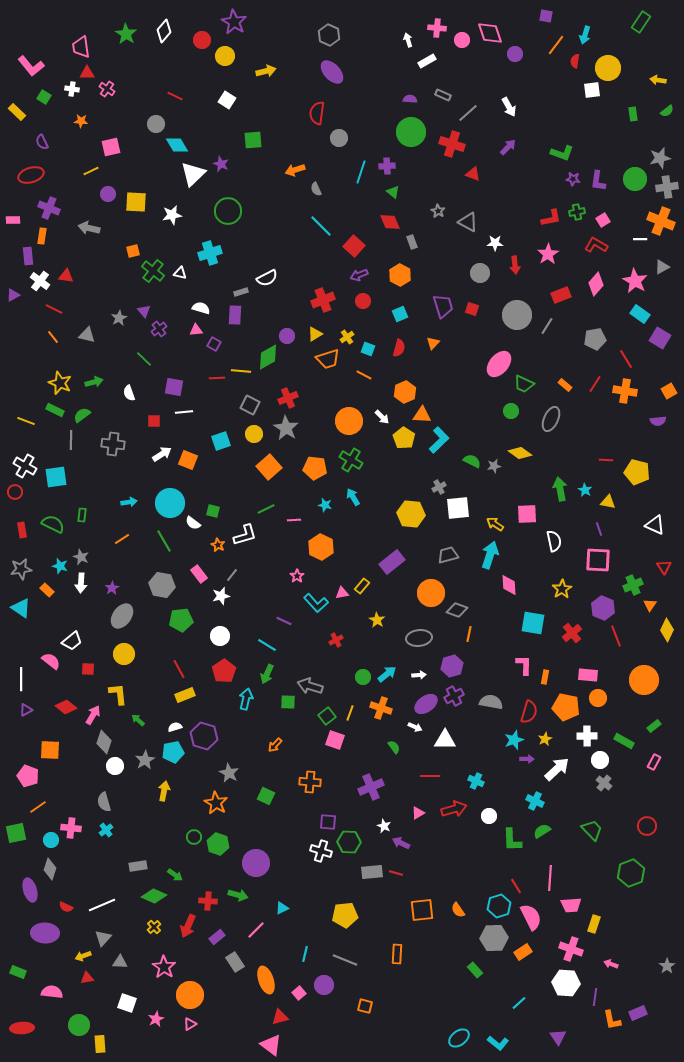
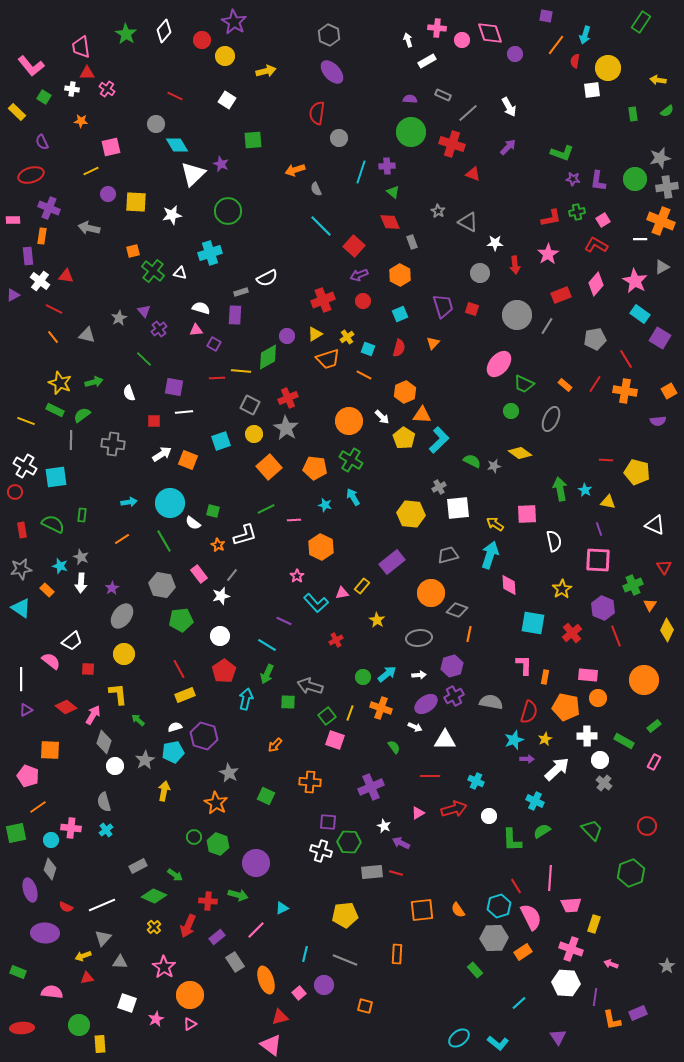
gray rectangle at (138, 866): rotated 18 degrees counterclockwise
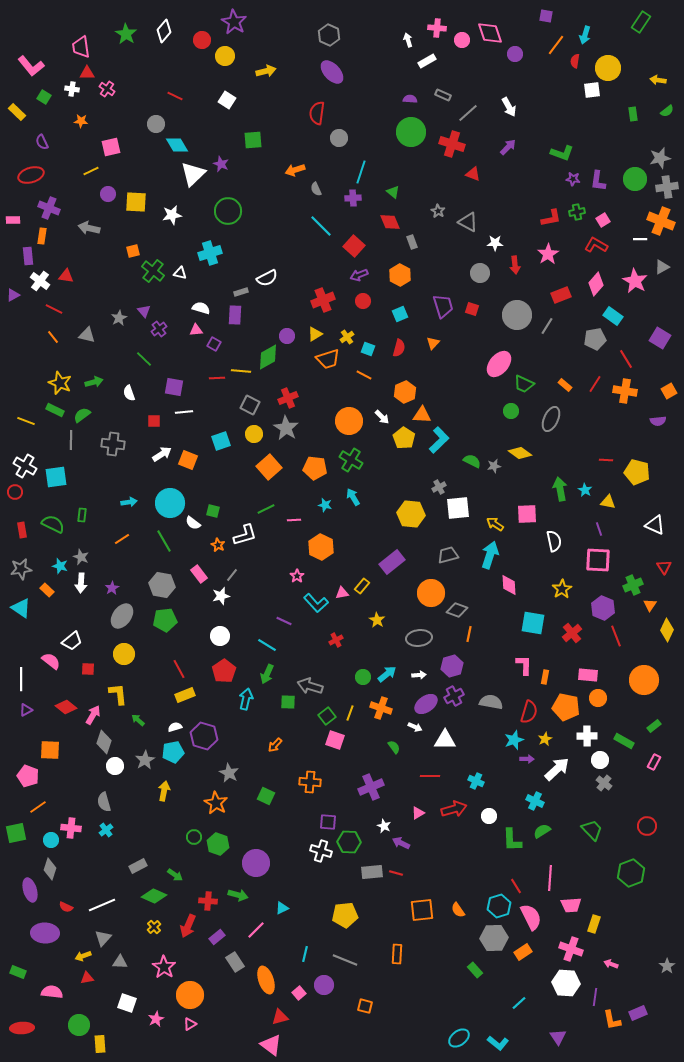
purple cross at (387, 166): moved 34 px left, 32 px down
cyan rectangle at (640, 314): moved 27 px left, 2 px down
green pentagon at (181, 620): moved 16 px left
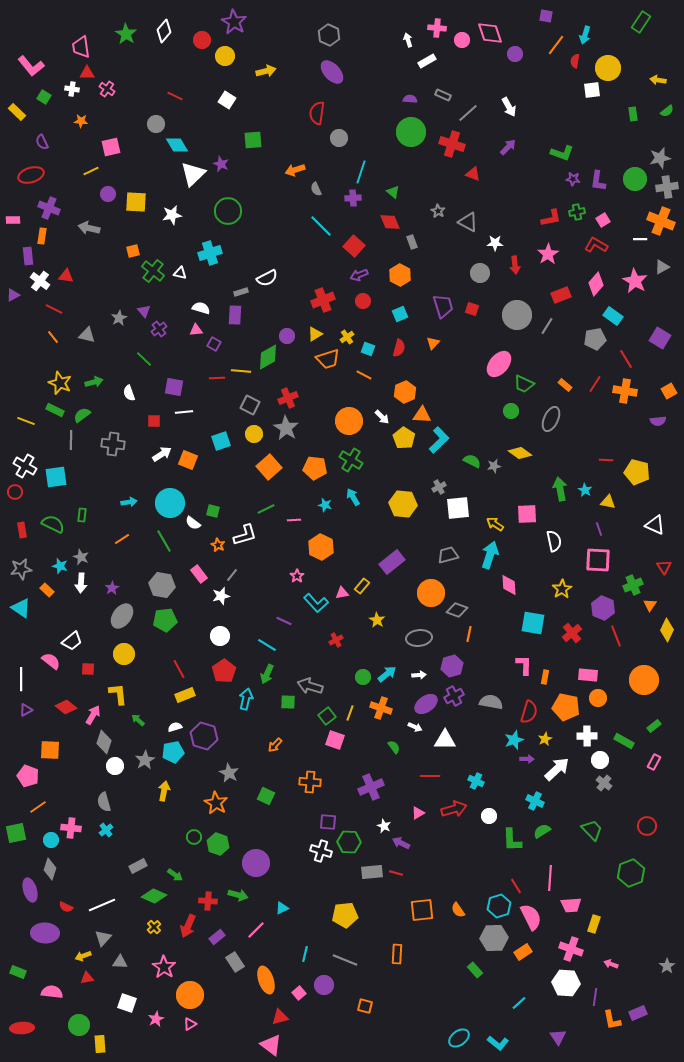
yellow hexagon at (411, 514): moved 8 px left, 10 px up
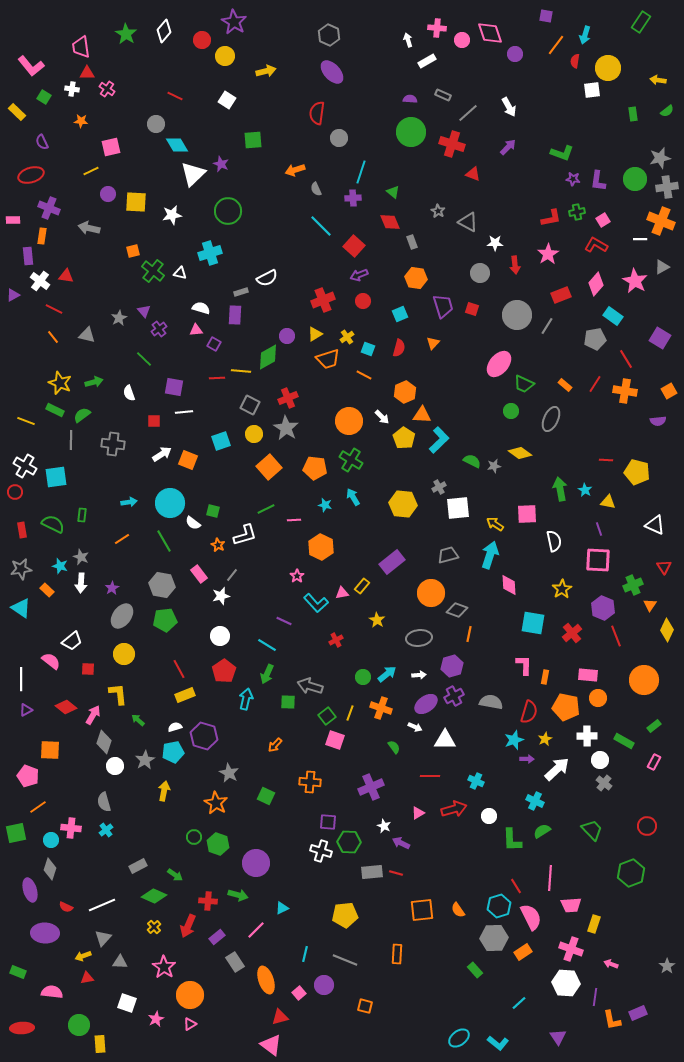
orange hexagon at (400, 275): moved 16 px right, 3 px down; rotated 20 degrees counterclockwise
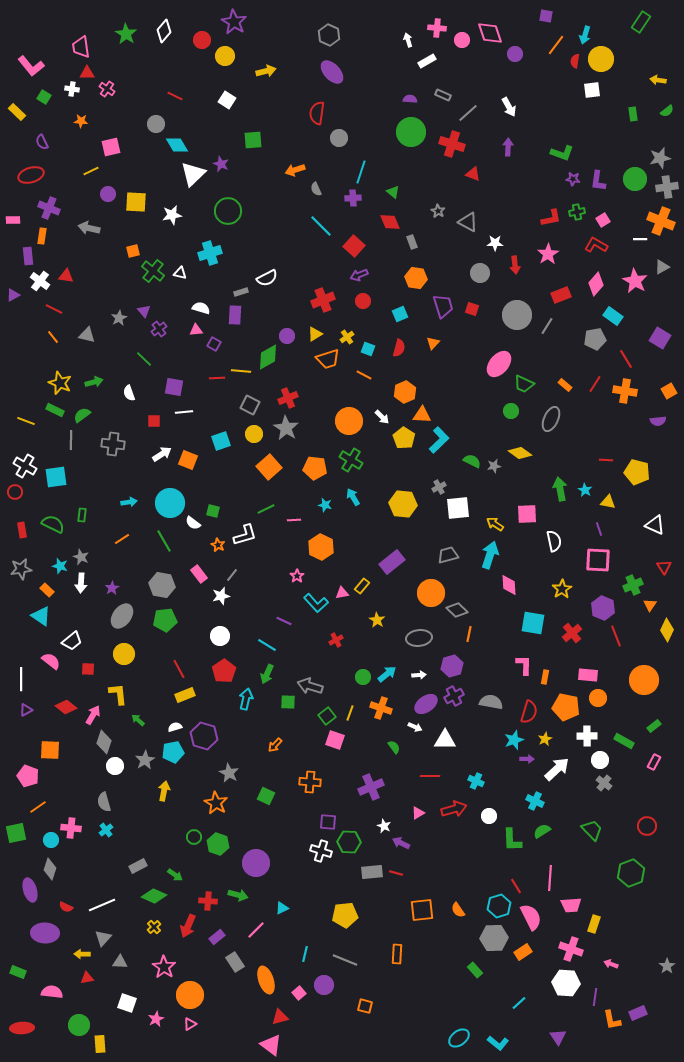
yellow circle at (608, 68): moved 7 px left, 9 px up
purple arrow at (508, 147): rotated 42 degrees counterclockwise
cyan triangle at (21, 608): moved 20 px right, 8 px down
gray diamond at (457, 610): rotated 25 degrees clockwise
yellow arrow at (83, 956): moved 1 px left, 2 px up; rotated 21 degrees clockwise
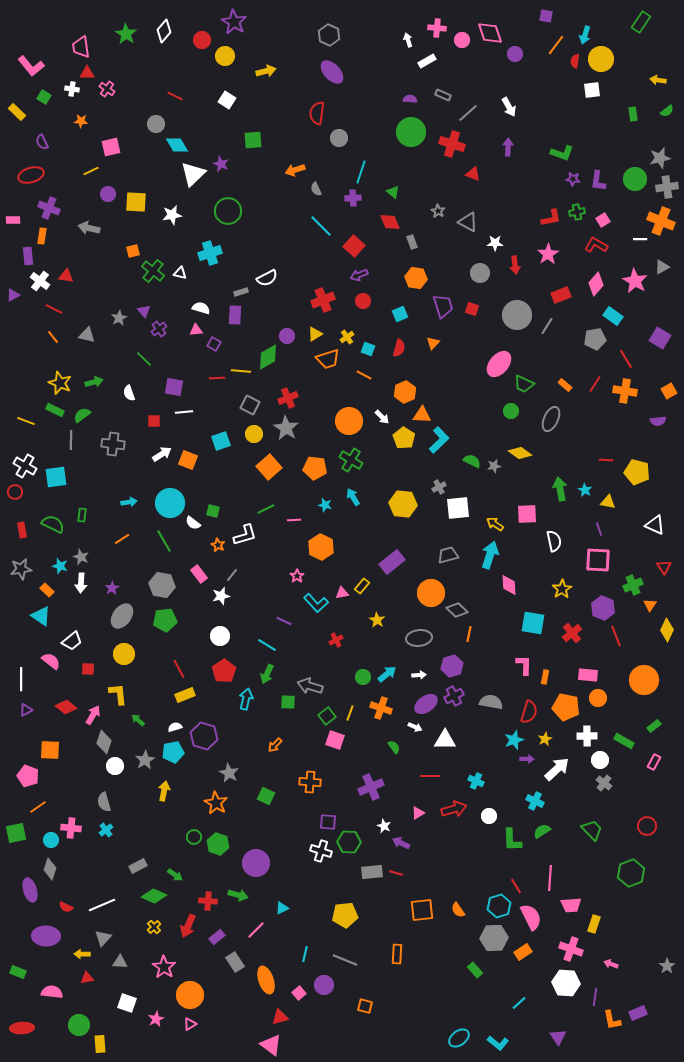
purple ellipse at (45, 933): moved 1 px right, 3 px down
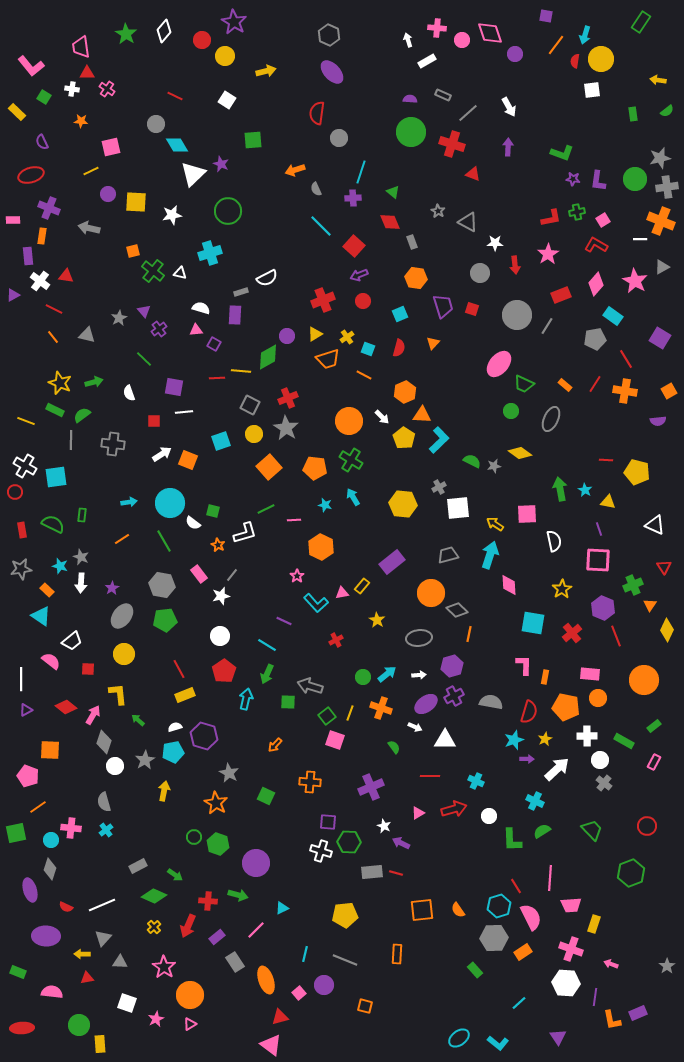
white L-shape at (245, 535): moved 2 px up
pink rectangle at (588, 675): moved 2 px right, 1 px up
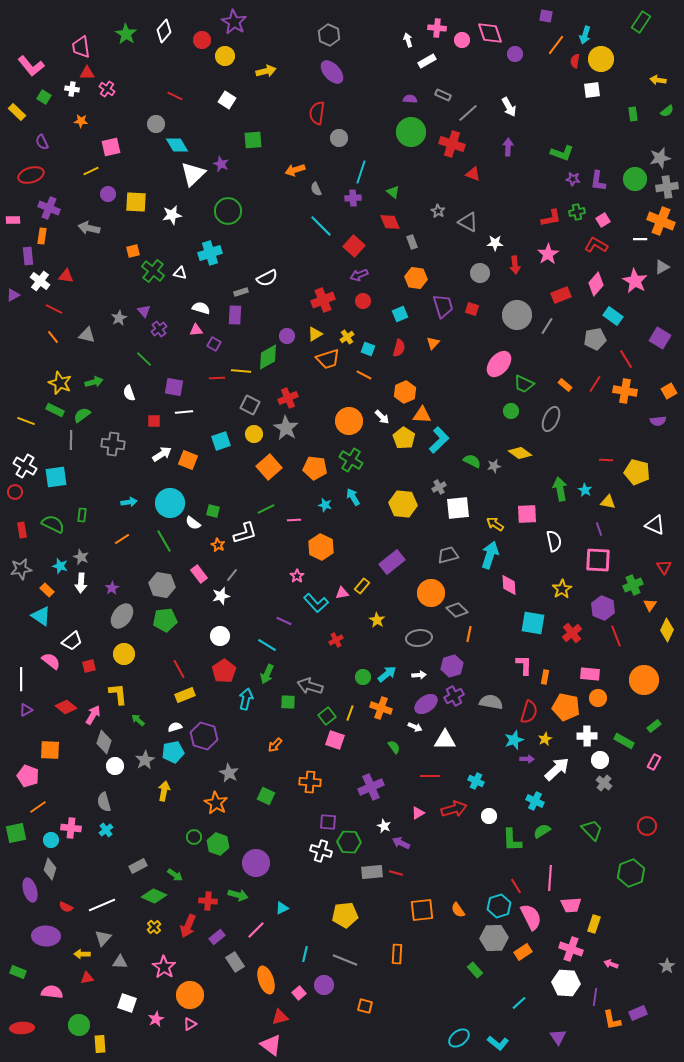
red square at (88, 669): moved 1 px right, 3 px up; rotated 16 degrees counterclockwise
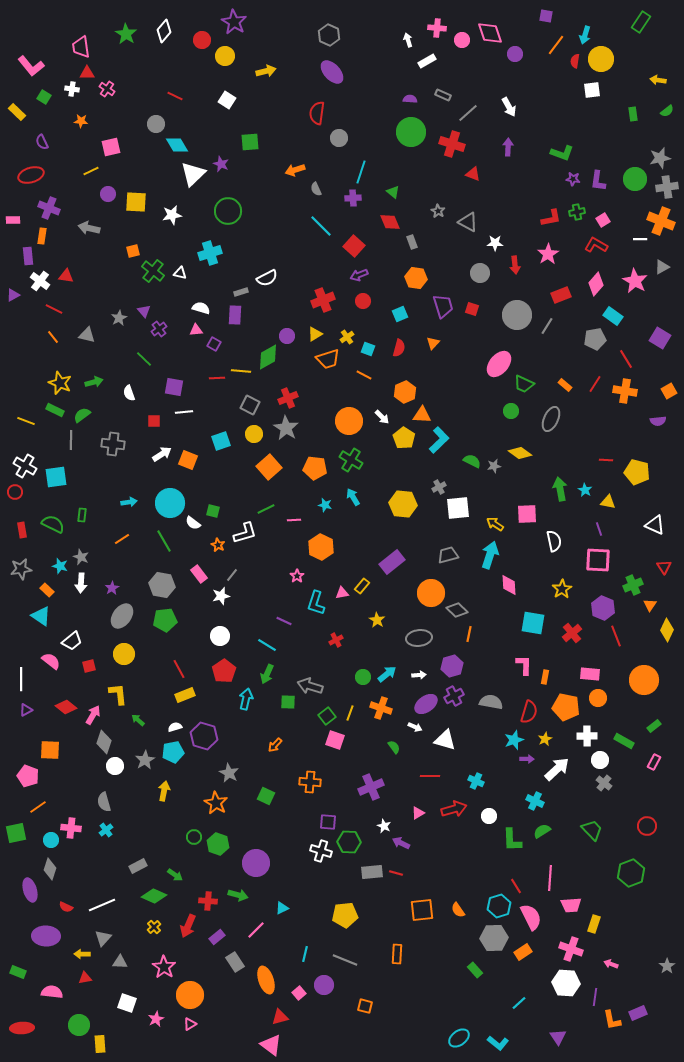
green square at (253, 140): moved 3 px left, 2 px down
cyan L-shape at (316, 603): rotated 60 degrees clockwise
white triangle at (445, 740): rotated 15 degrees clockwise
red triangle at (87, 978): moved 2 px left
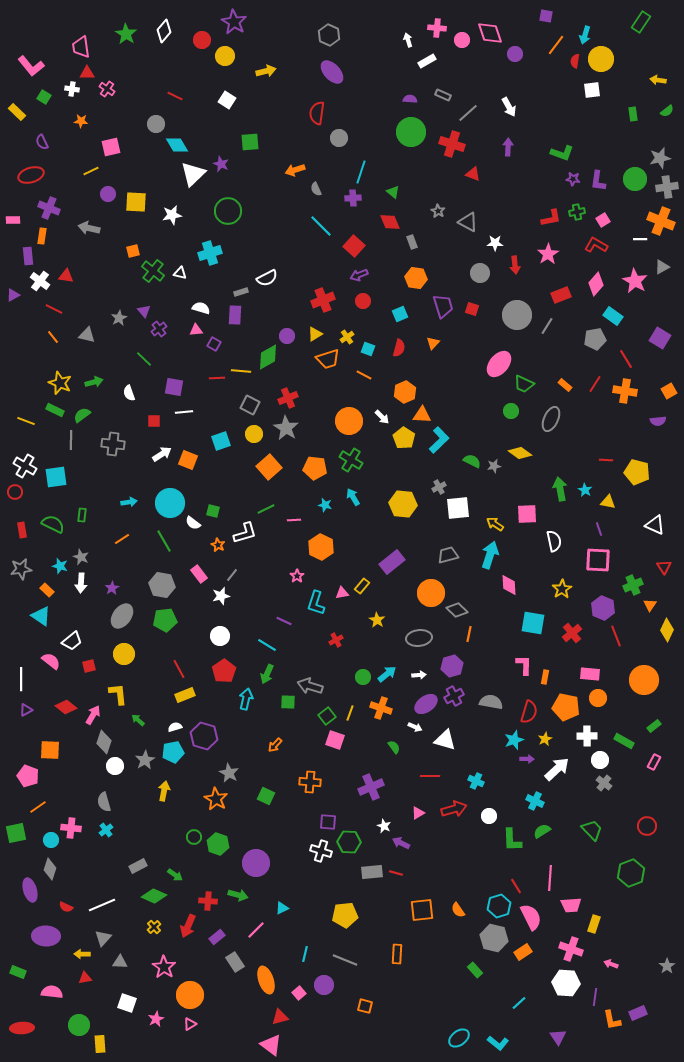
orange star at (216, 803): moved 4 px up
gray hexagon at (494, 938): rotated 16 degrees clockwise
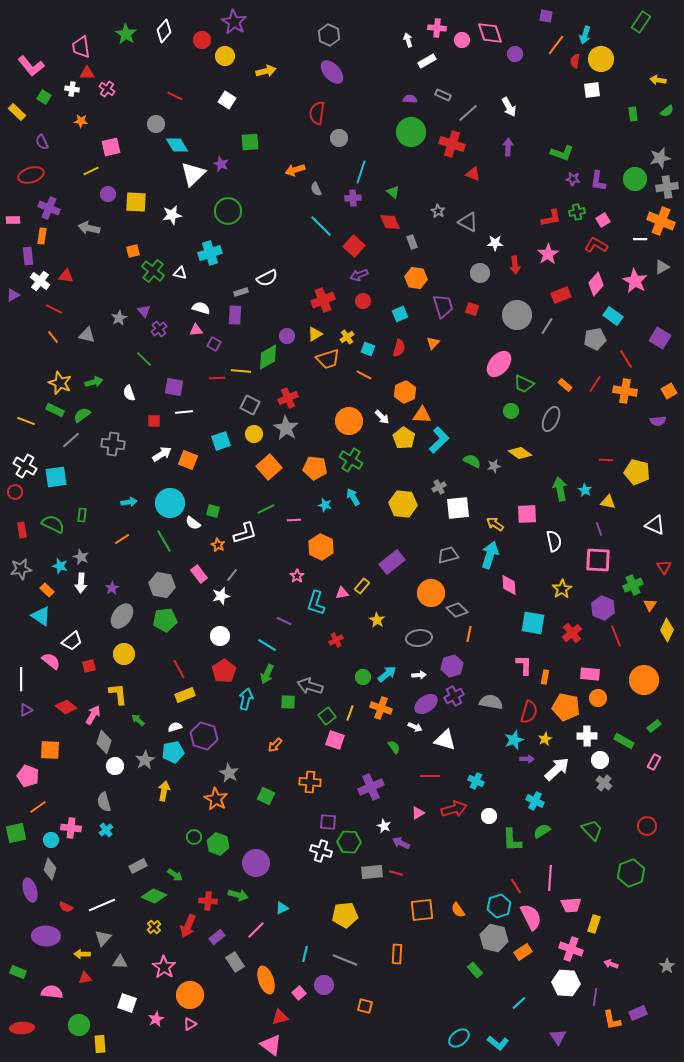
gray line at (71, 440): rotated 48 degrees clockwise
